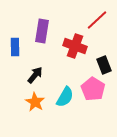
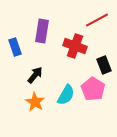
red line: rotated 15 degrees clockwise
blue rectangle: rotated 18 degrees counterclockwise
cyan semicircle: moved 1 px right, 2 px up
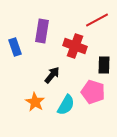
black rectangle: rotated 24 degrees clockwise
black arrow: moved 17 px right
pink pentagon: moved 3 px down; rotated 15 degrees counterclockwise
cyan semicircle: moved 10 px down
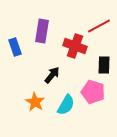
red line: moved 2 px right, 6 px down
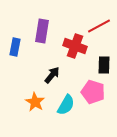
blue rectangle: rotated 30 degrees clockwise
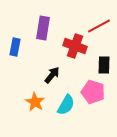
purple rectangle: moved 1 px right, 3 px up
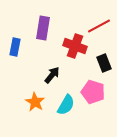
black rectangle: moved 2 px up; rotated 24 degrees counterclockwise
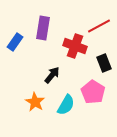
blue rectangle: moved 5 px up; rotated 24 degrees clockwise
pink pentagon: rotated 15 degrees clockwise
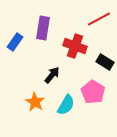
red line: moved 7 px up
black rectangle: moved 1 px right, 1 px up; rotated 36 degrees counterclockwise
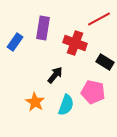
red cross: moved 3 px up
black arrow: moved 3 px right
pink pentagon: rotated 20 degrees counterclockwise
cyan semicircle: rotated 10 degrees counterclockwise
